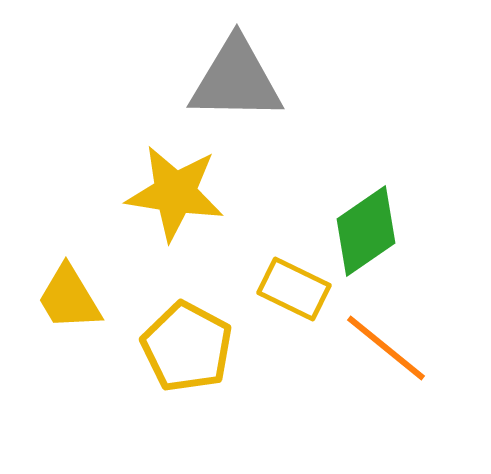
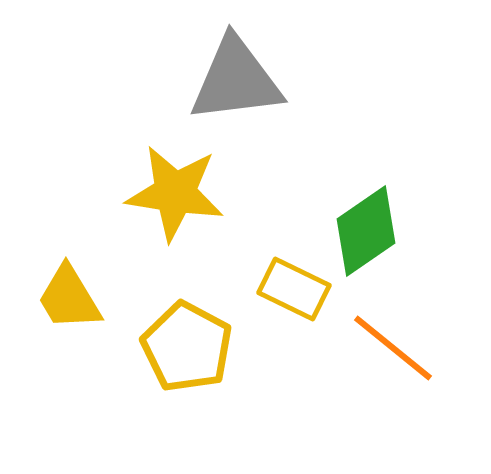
gray triangle: rotated 8 degrees counterclockwise
orange line: moved 7 px right
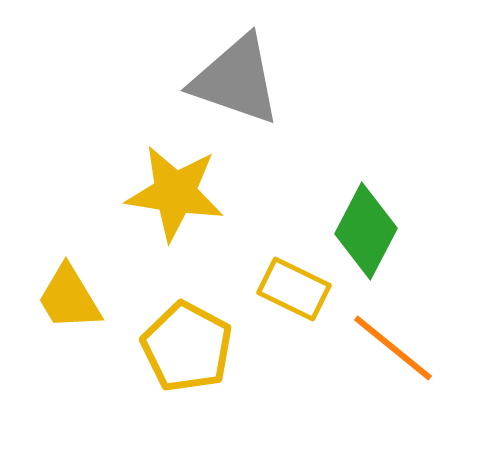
gray triangle: rotated 26 degrees clockwise
green diamond: rotated 28 degrees counterclockwise
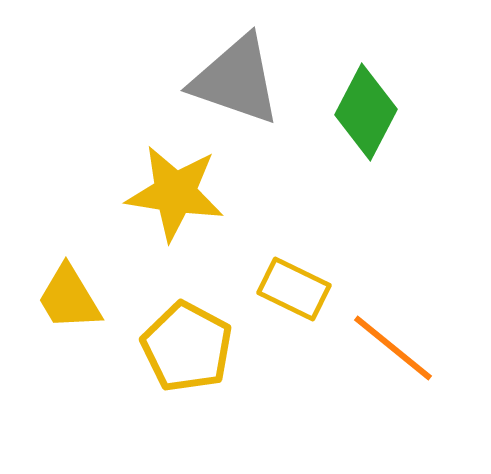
green diamond: moved 119 px up
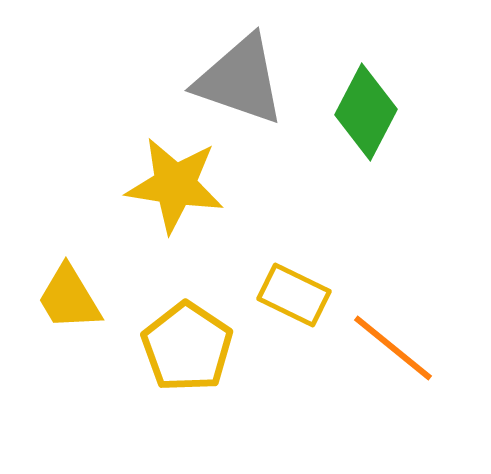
gray triangle: moved 4 px right
yellow star: moved 8 px up
yellow rectangle: moved 6 px down
yellow pentagon: rotated 6 degrees clockwise
